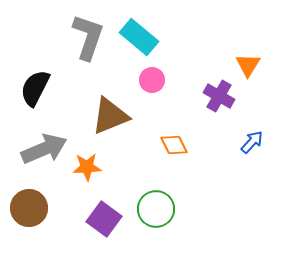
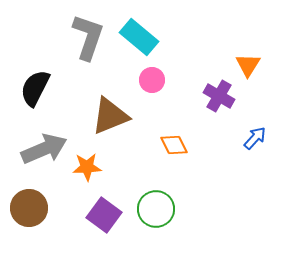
blue arrow: moved 3 px right, 4 px up
purple square: moved 4 px up
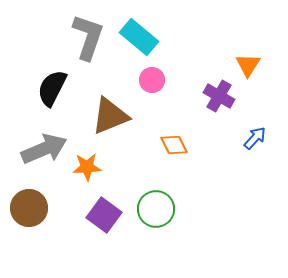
black semicircle: moved 17 px right
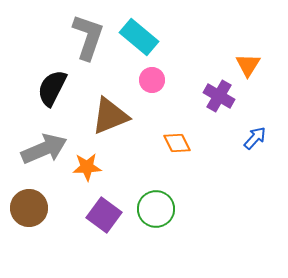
orange diamond: moved 3 px right, 2 px up
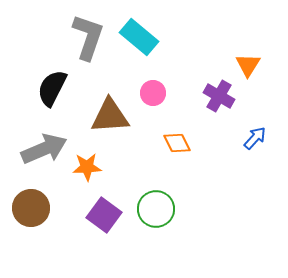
pink circle: moved 1 px right, 13 px down
brown triangle: rotated 18 degrees clockwise
brown circle: moved 2 px right
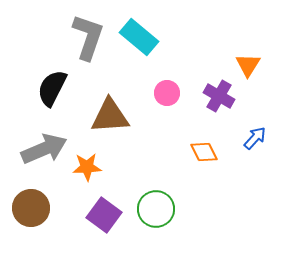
pink circle: moved 14 px right
orange diamond: moved 27 px right, 9 px down
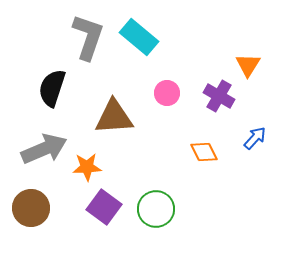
black semicircle: rotated 9 degrees counterclockwise
brown triangle: moved 4 px right, 1 px down
purple square: moved 8 px up
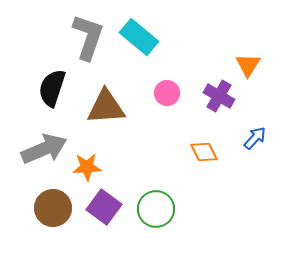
brown triangle: moved 8 px left, 10 px up
brown circle: moved 22 px right
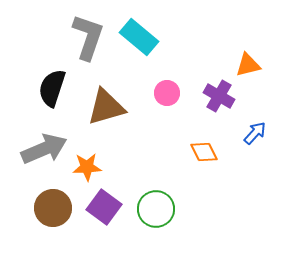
orange triangle: rotated 44 degrees clockwise
brown triangle: rotated 12 degrees counterclockwise
blue arrow: moved 5 px up
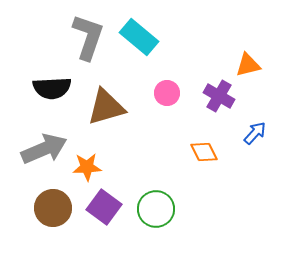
black semicircle: rotated 111 degrees counterclockwise
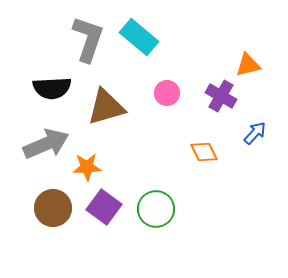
gray L-shape: moved 2 px down
purple cross: moved 2 px right
gray arrow: moved 2 px right, 5 px up
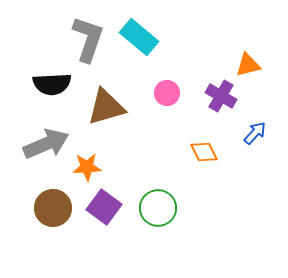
black semicircle: moved 4 px up
green circle: moved 2 px right, 1 px up
